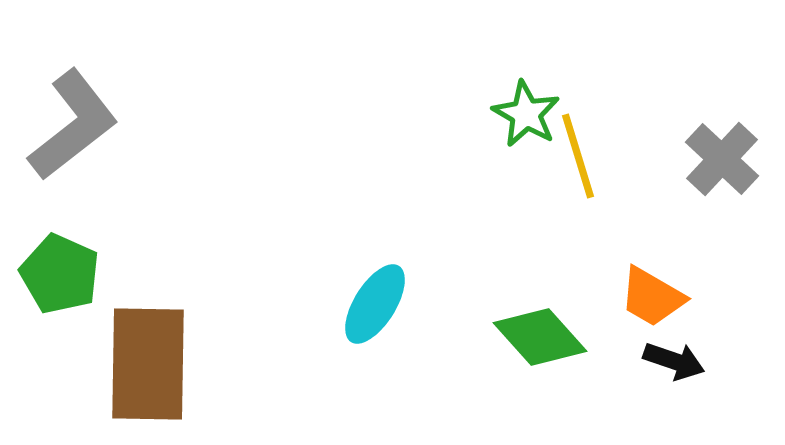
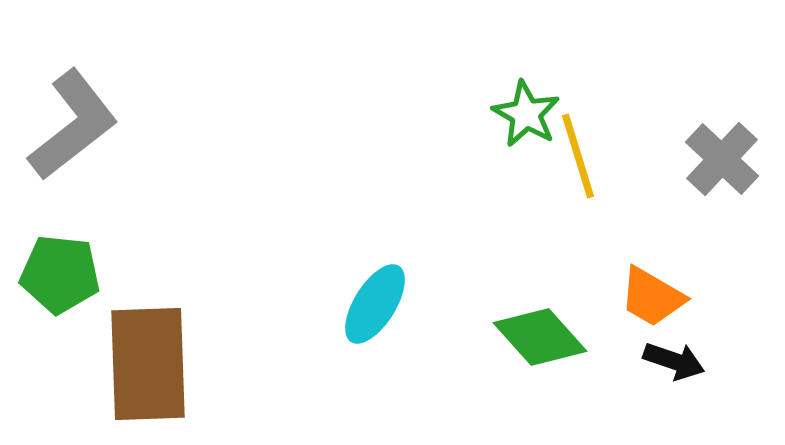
green pentagon: rotated 18 degrees counterclockwise
brown rectangle: rotated 3 degrees counterclockwise
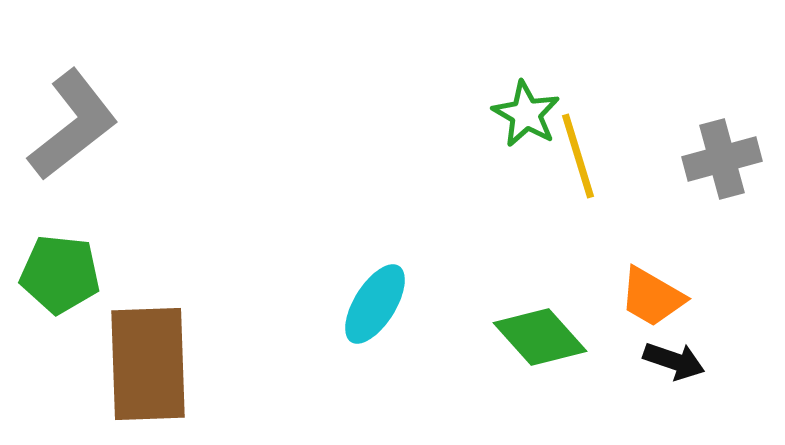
gray cross: rotated 32 degrees clockwise
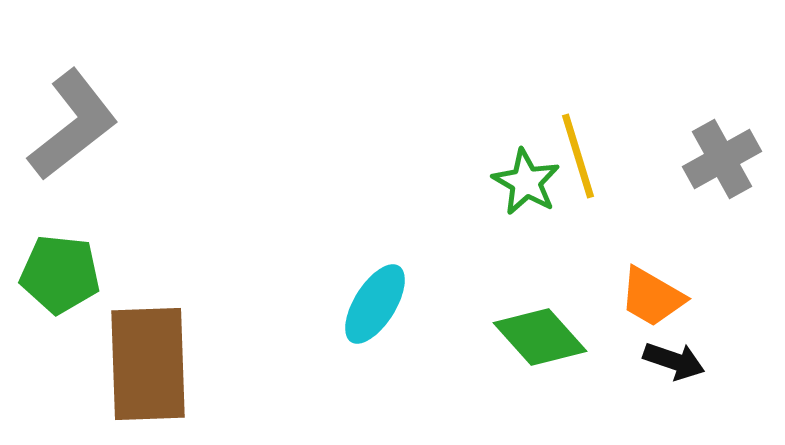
green star: moved 68 px down
gray cross: rotated 14 degrees counterclockwise
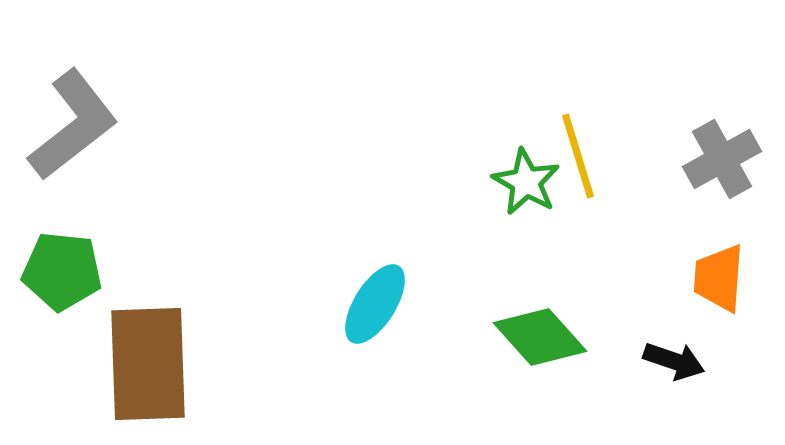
green pentagon: moved 2 px right, 3 px up
orange trapezoid: moved 67 px right, 19 px up; rotated 64 degrees clockwise
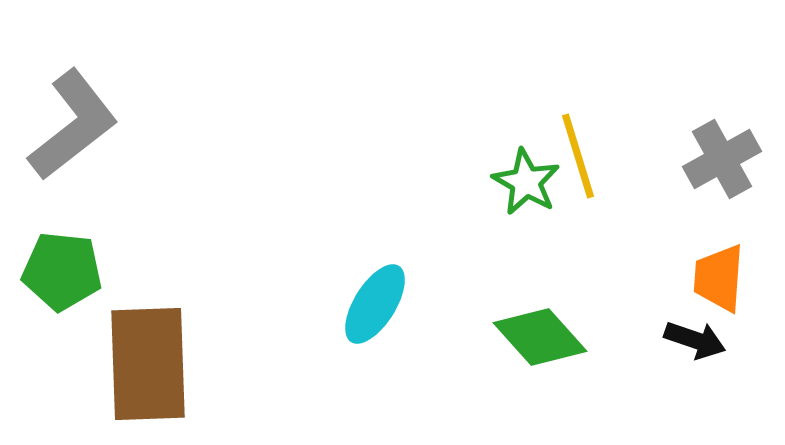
black arrow: moved 21 px right, 21 px up
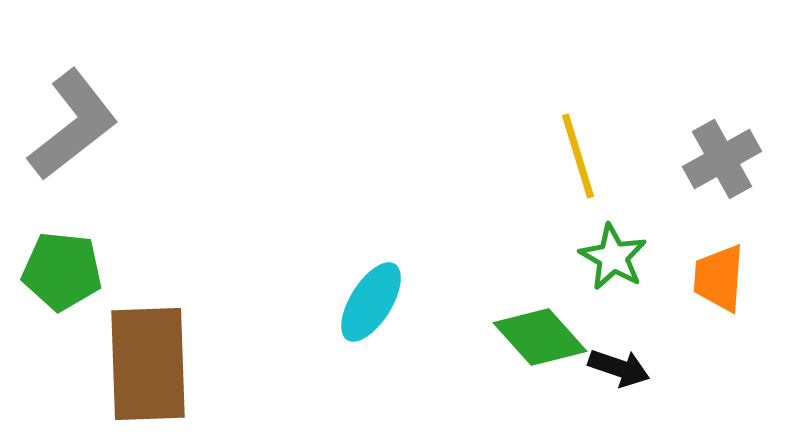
green star: moved 87 px right, 75 px down
cyan ellipse: moved 4 px left, 2 px up
black arrow: moved 76 px left, 28 px down
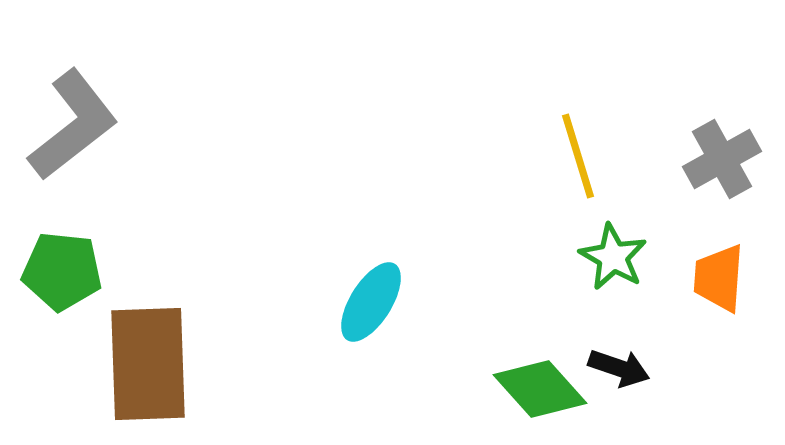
green diamond: moved 52 px down
